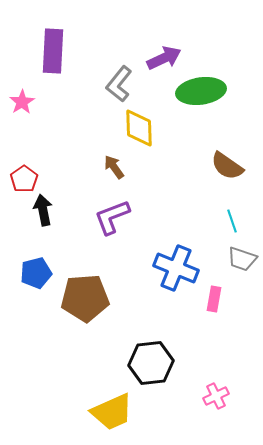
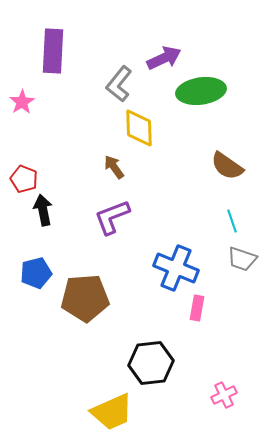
red pentagon: rotated 16 degrees counterclockwise
pink rectangle: moved 17 px left, 9 px down
pink cross: moved 8 px right, 1 px up
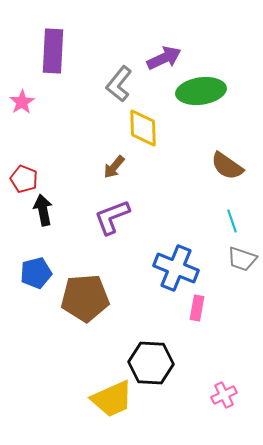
yellow diamond: moved 4 px right
brown arrow: rotated 105 degrees counterclockwise
black hexagon: rotated 9 degrees clockwise
yellow trapezoid: moved 13 px up
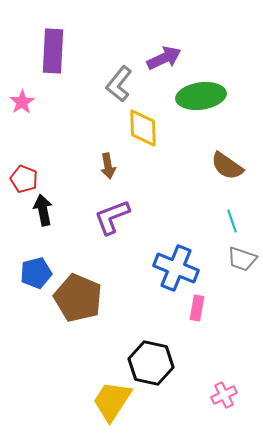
green ellipse: moved 5 px down
brown arrow: moved 6 px left, 1 px up; rotated 50 degrees counterclockwise
brown pentagon: moved 7 px left; rotated 27 degrees clockwise
black hexagon: rotated 9 degrees clockwise
yellow trapezoid: moved 2 px down; rotated 147 degrees clockwise
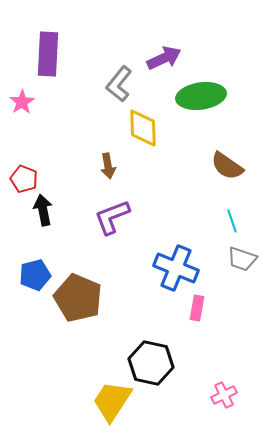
purple rectangle: moved 5 px left, 3 px down
blue pentagon: moved 1 px left, 2 px down
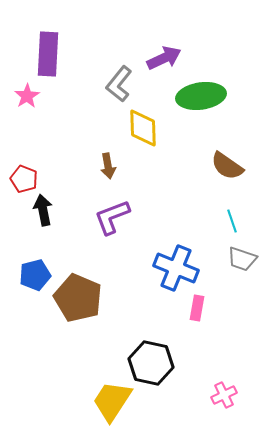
pink star: moved 5 px right, 6 px up
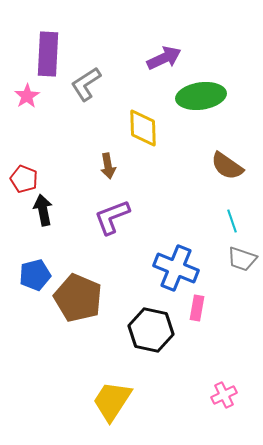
gray L-shape: moved 33 px left; rotated 18 degrees clockwise
black hexagon: moved 33 px up
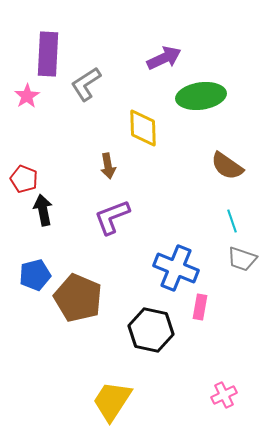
pink rectangle: moved 3 px right, 1 px up
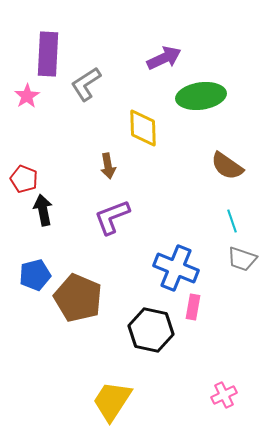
pink rectangle: moved 7 px left
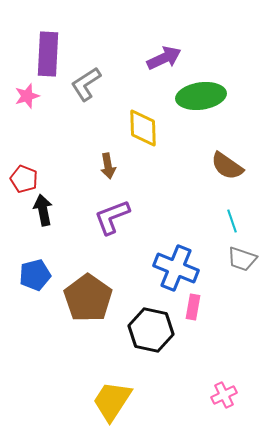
pink star: rotated 15 degrees clockwise
brown pentagon: moved 10 px right; rotated 12 degrees clockwise
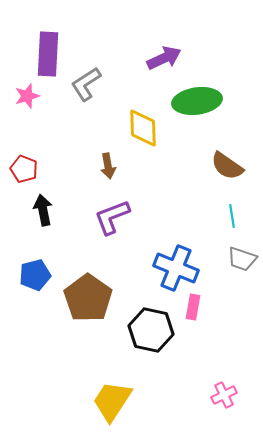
green ellipse: moved 4 px left, 5 px down
red pentagon: moved 10 px up
cyan line: moved 5 px up; rotated 10 degrees clockwise
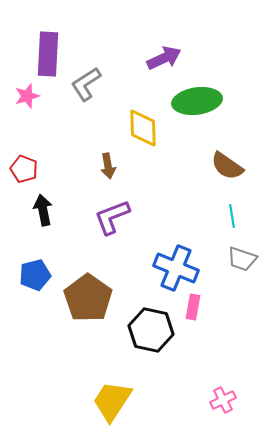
pink cross: moved 1 px left, 5 px down
